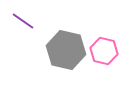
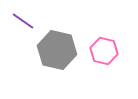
gray hexagon: moved 9 px left
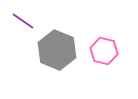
gray hexagon: rotated 9 degrees clockwise
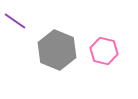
purple line: moved 8 px left
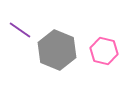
purple line: moved 5 px right, 9 px down
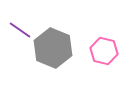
gray hexagon: moved 4 px left, 2 px up
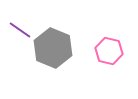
pink hexagon: moved 5 px right
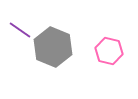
gray hexagon: moved 1 px up
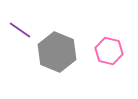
gray hexagon: moved 4 px right, 5 px down
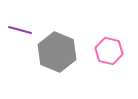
purple line: rotated 20 degrees counterclockwise
